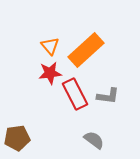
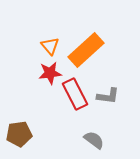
brown pentagon: moved 2 px right, 4 px up
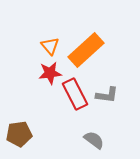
gray L-shape: moved 1 px left, 1 px up
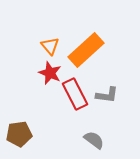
red star: rotated 30 degrees clockwise
